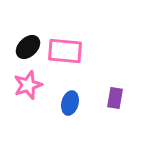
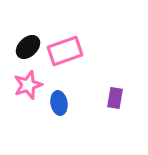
pink rectangle: rotated 24 degrees counterclockwise
blue ellipse: moved 11 px left; rotated 25 degrees counterclockwise
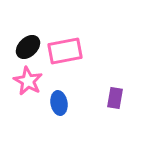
pink rectangle: rotated 8 degrees clockwise
pink star: moved 4 px up; rotated 24 degrees counterclockwise
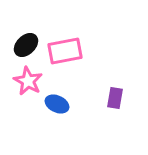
black ellipse: moved 2 px left, 2 px up
blue ellipse: moved 2 px left, 1 px down; rotated 55 degrees counterclockwise
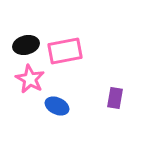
black ellipse: rotated 30 degrees clockwise
pink star: moved 2 px right, 2 px up
blue ellipse: moved 2 px down
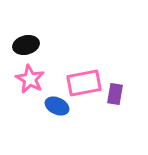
pink rectangle: moved 19 px right, 32 px down
purple rectangle: moved 4 px up
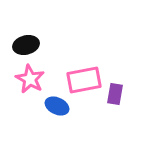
pink rectangle: moved 3 px up
